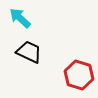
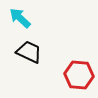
red hexagon: rotated 12 degrees counterclockwise
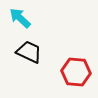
red hexagon: moved 3 px left, 3 px up
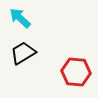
black trapezoid: moved 6 px left, 1 px down; rotated 56 degrees counterclockwise
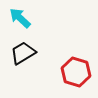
red hexagon: rotated 12 degrees clockwise
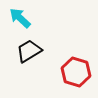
black trapezoid: moved 6 px right, 2 px up
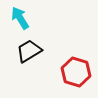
cyan arrow: rotated 15 degrees clockwise
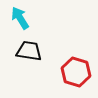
black trapezoid: rotated 40 degrees clockwise
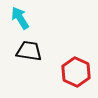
red hexagon: rotated 8 degrees clockwise
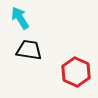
black trapezoid: moved 1 px up
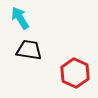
red hexagon: moved 1 px left, 1 px down
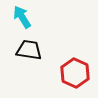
cyan arrow: moved 2 px right, 1 px up
